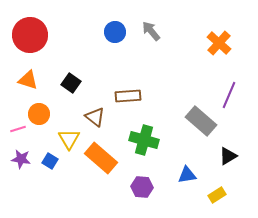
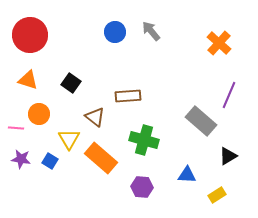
pink line: moved 2 px left, 1 px up; rotated 21 degrees clockwise
blue triangle: rotated 12 degrees clockwise
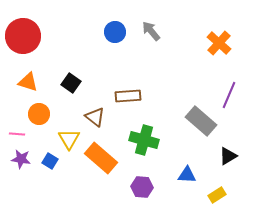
red circle: moved 7 px left, 1 px down
orange triangle: moved 2 px down
pink line: moved 1 px right, 6 px down
